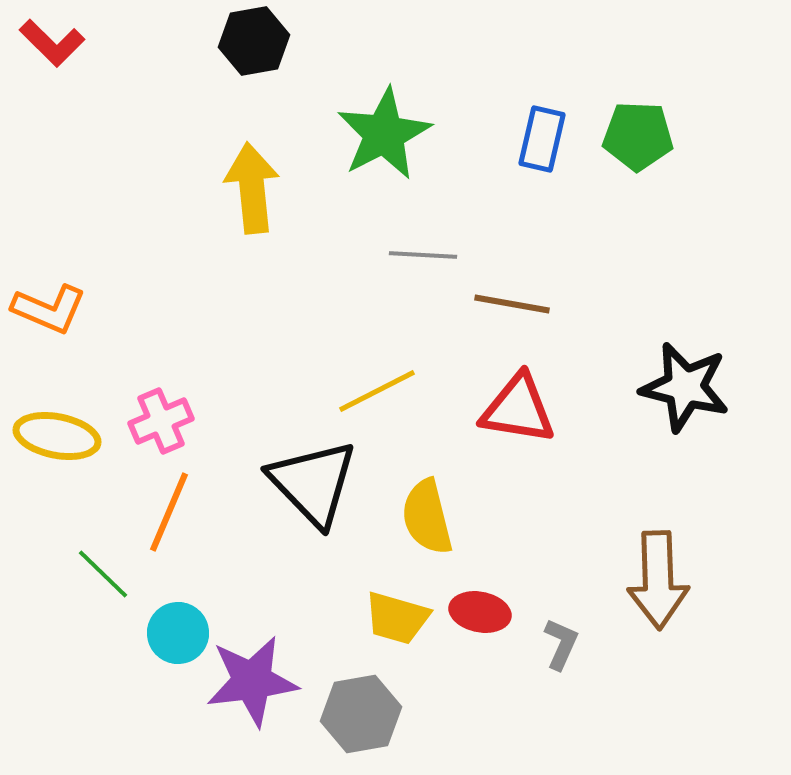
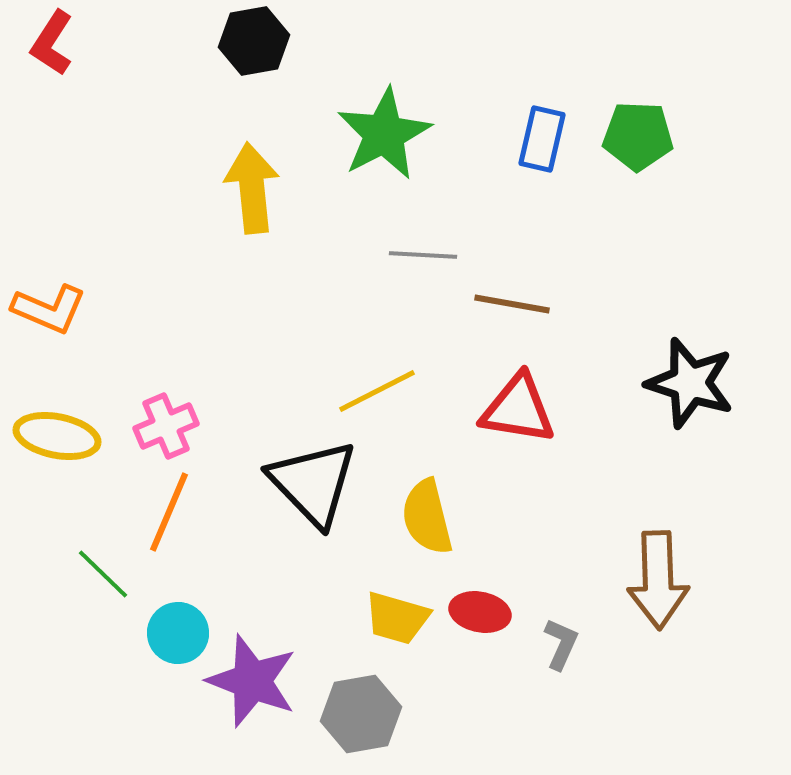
red L-shape: rotated 78 degrees clockwise
black star: moved 5 px right, 4 px up; rotated 4 degrees clockwise
pink cross: moved 5 px right, 5 px down
purple star: rotated 28 degrees clockwise
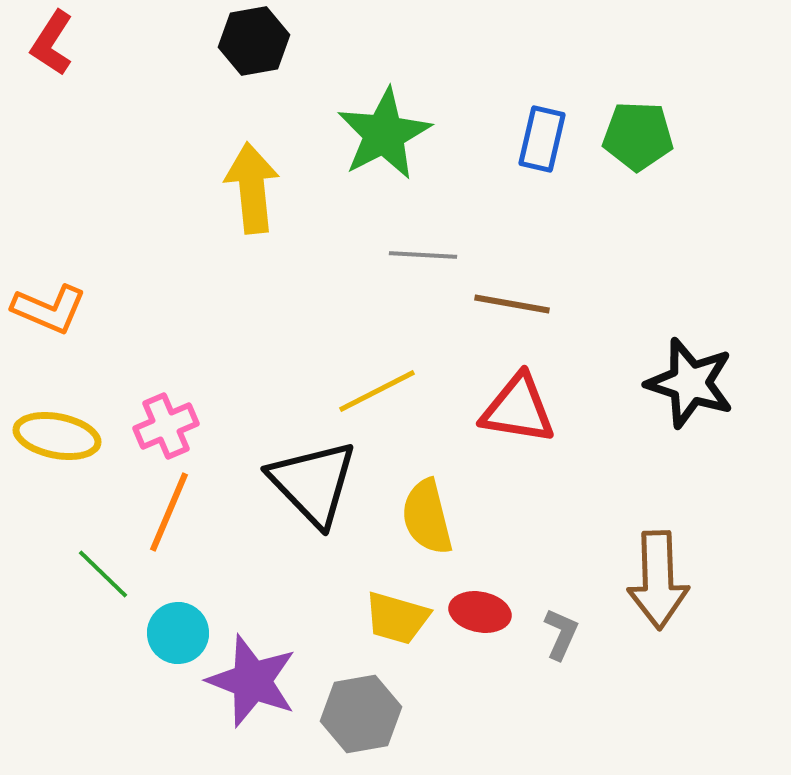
gray L-shape: moved 10 px up
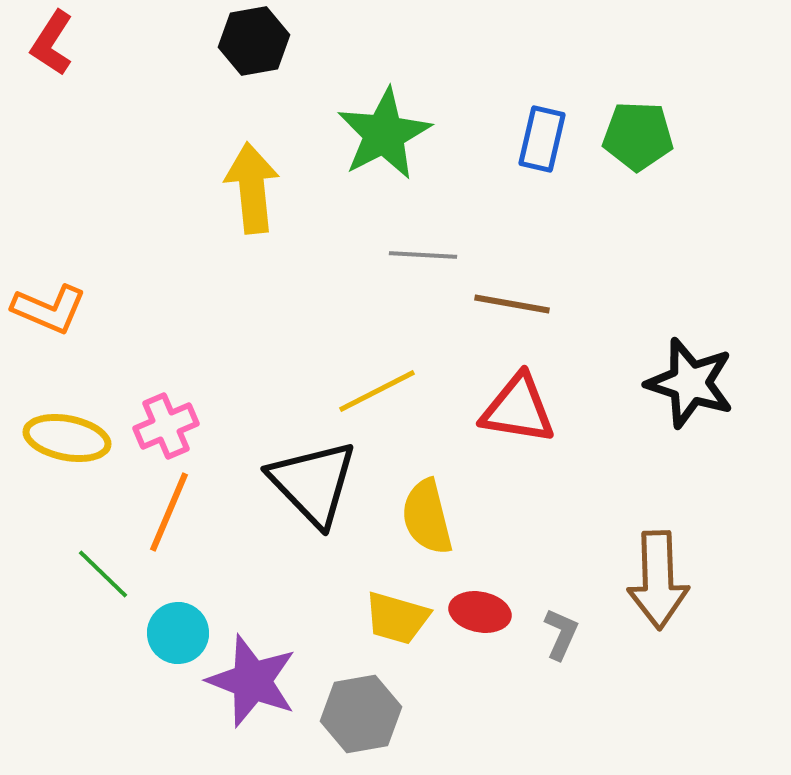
yellow ellipse: moved 10 px right, 2 px down
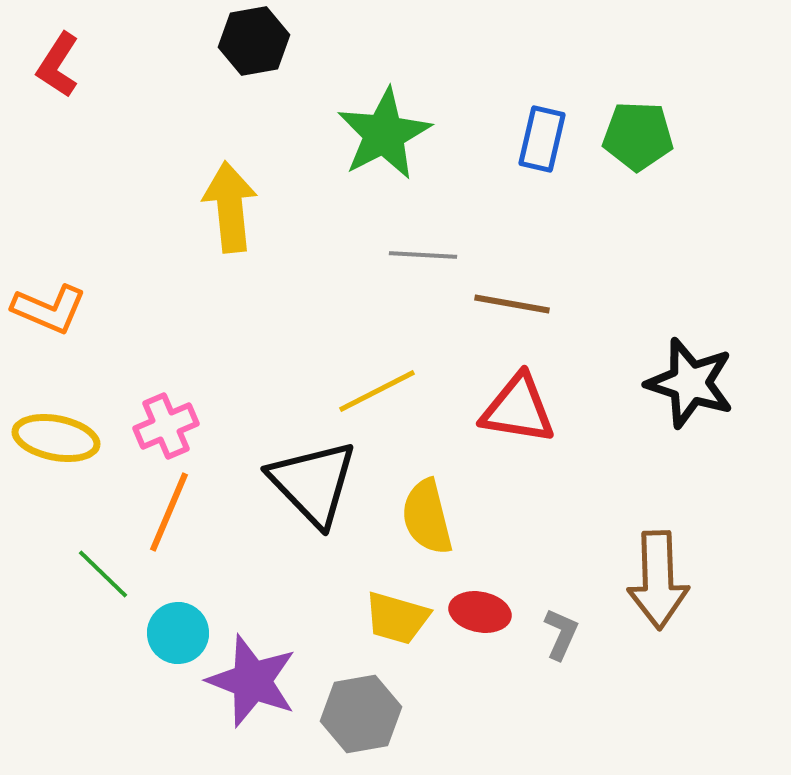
red L-shape: moved 6 px right, 22 px down
yellow arrow: moved 22 px left, 19 px down
yellow ellipse: moved 11 px left
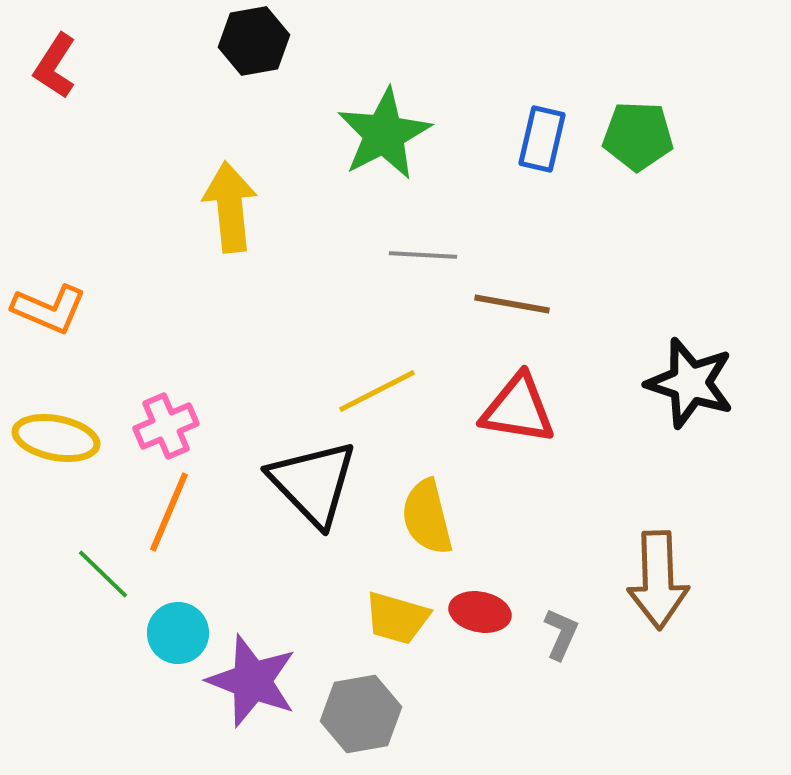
red L-shape: moved 3 px left, 1 px down
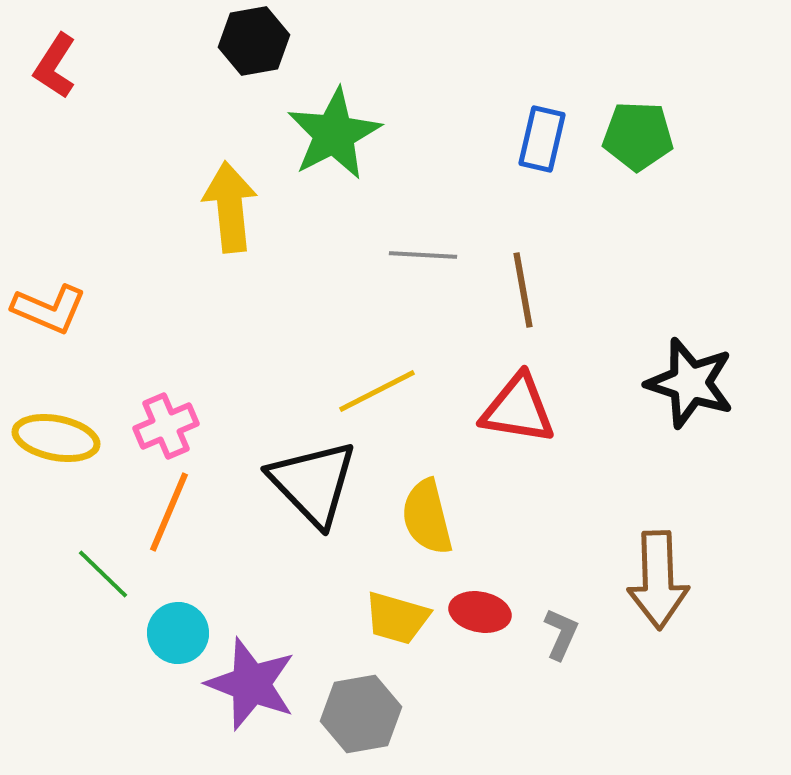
green star: moved 50 px left
brown line: moved 11 px right, 14 px up; rotated 70 degrees clockwise
purple star: moved 1 px left, 3 px down
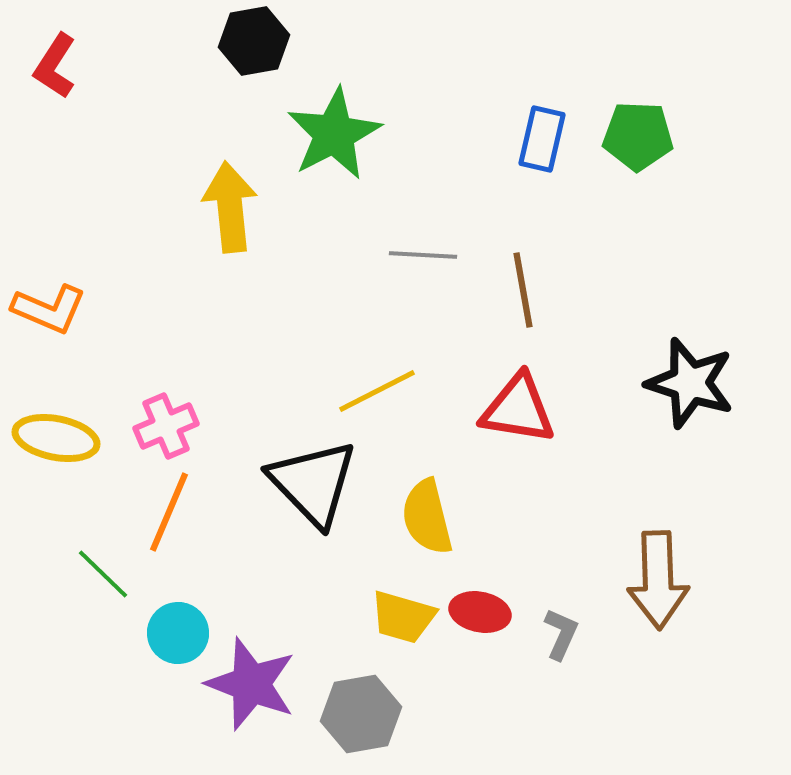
yellow trapezoid: moved 6 px right, 1 px up
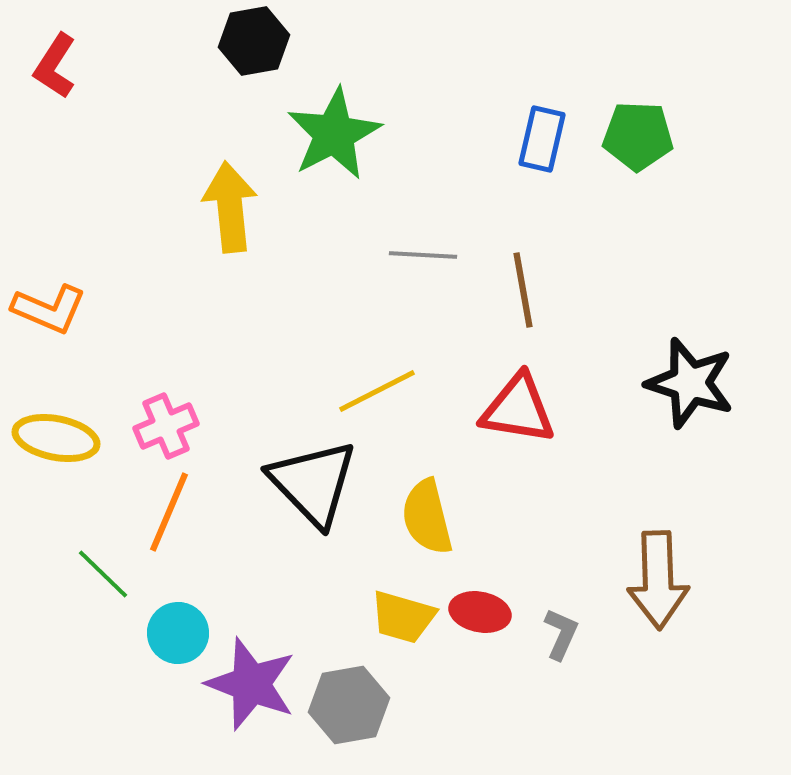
gray hexagon: moved 12 px left, 9 px up
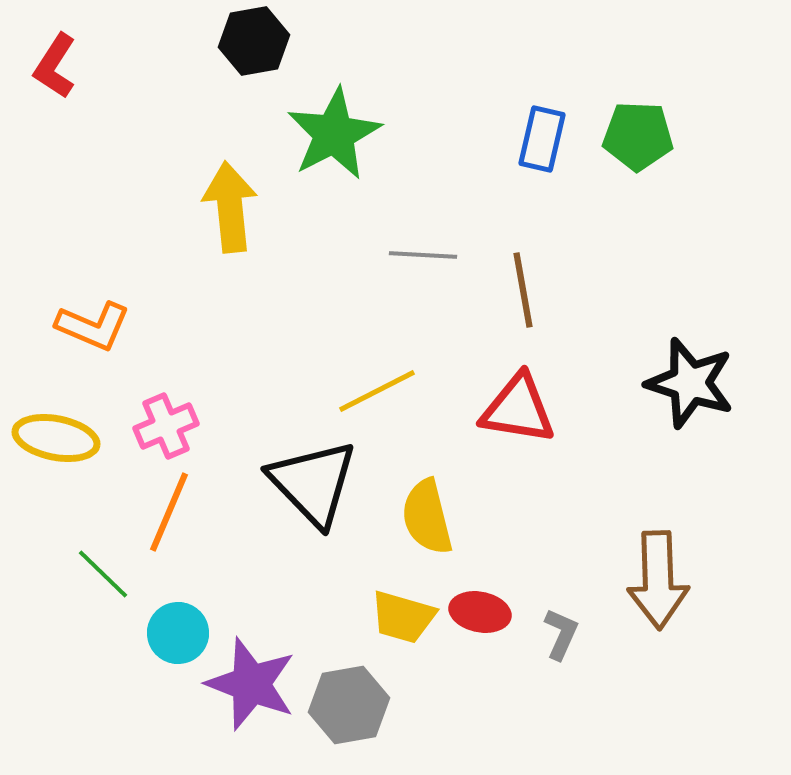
orange L-shape: moved 44 px right, 17 px down
